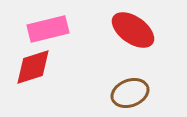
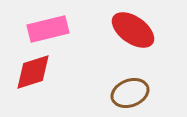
red diamond: moved 5 px down
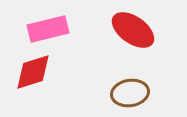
brown ellipse: rotated 12 degrees clockwise
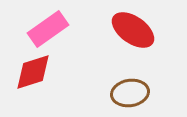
pink rectangle: rotated 21 degrees counterclockwise
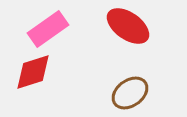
red ellipse: moved 5 px left, 4 px up
brown ellipse: rotated 27 degrees counterclockwise
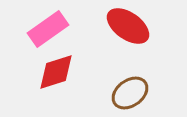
red diamond: moved 23 px right
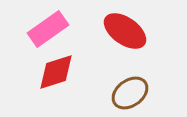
red ellipse: moved 3 px left, 5 px down
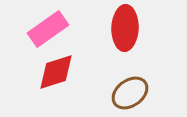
red ellipse: moved 3 px up; rotated 57 degrees clockwise
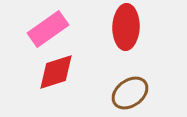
red ellipse: moved 1 px right, 1 px up
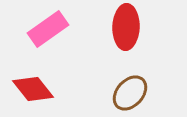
red diamond: moved 23 px left, 17 px down; rotated 69 degrees clockwise
brown ellipse: rotated 12 degrees counterclockwise
